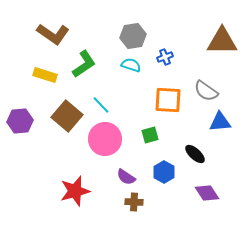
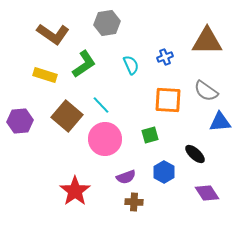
gray hexagon: moved 26 px left, 13 px up
brown triangle: moved 15 px left
cyan semicircle: rotated 48 degrees clockwise
purple semicircle: rotated 54 degrees counterclockwise
red star: rotated 20 degrees counterclockwise
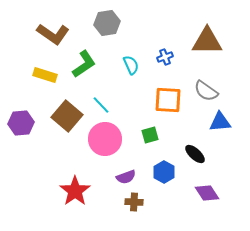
purple hexagon: moved 1 px right, 2 px down
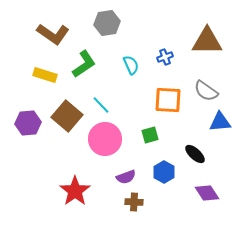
purple hexagon: moved 7 px right
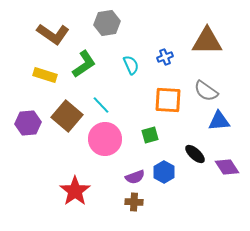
blue triangle: moved 1 px left, 1 px up
purple semicircle: moved 9 px right
purple diamond: moved 20 px right, 26 px up
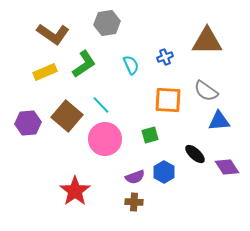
yellow rectangle: moved 3 px up; rotated 40 degrees counterclockwise
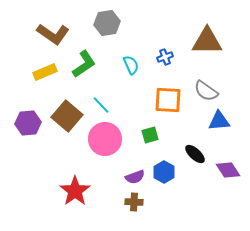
purple diamond: moved 1 px right, 3 px down
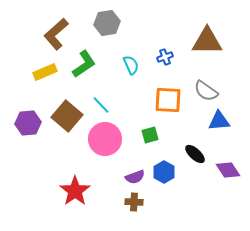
brown L-shape: moved 3 px right; rotated 104 degrees clockwise
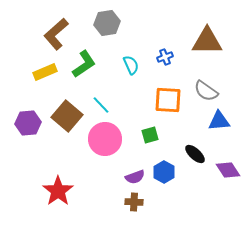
red star: moved 17 px left
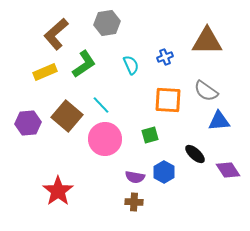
purple semicircle: rotated 30 degrees clockwise
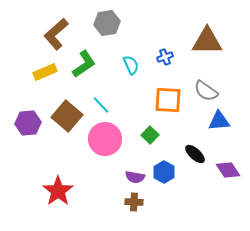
green square: rotated 30 degrees counterclockwise
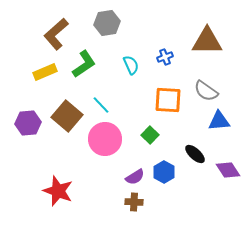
purple semicircle: rotated 42 degrees counterclockwise
red star: rotated 16 degrees counterclockwise
